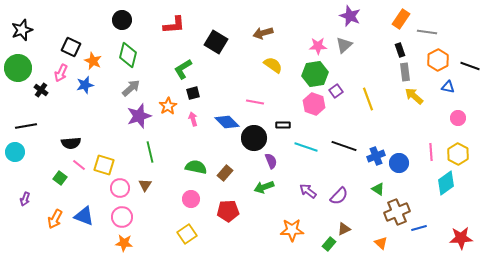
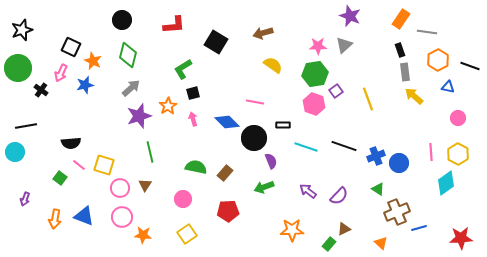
pink circle at (191, 199): moved 8 px left
orange arrow at (55, 219): rotated 18 degrees counterclockwise
orange star at (124, 243): moved 19 px right, 8 px up
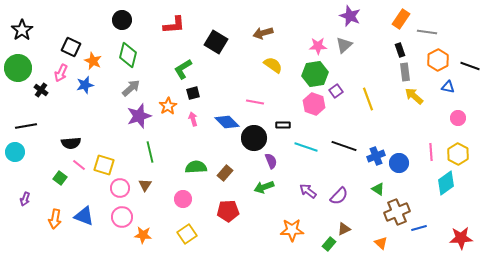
black star at (22, 30): rotated 15 degrees counterclockwise
green semicircle at (196, 167): rotated 15 degrees counterclockwise
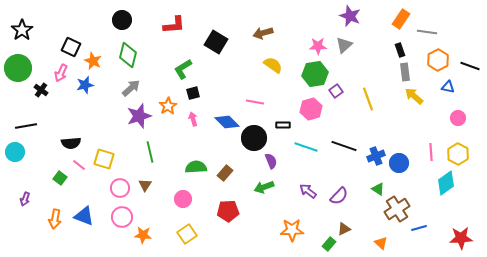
pink hexagon at (314, 104): moved 3 px left, 5 px down; rotated 25 degrees clockwise
yellow square at (104, 165): moved 6 px up
brown cross at (397, 212): moved 3 px up; rotated 10 degrees counterclockwise
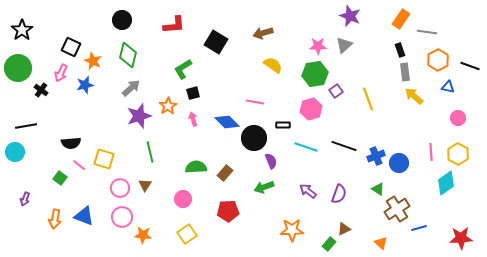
purple semicircle at (339, 196): moved 2 px up; rotated 24 degrees counterclockwise
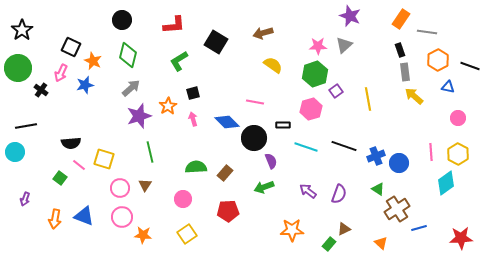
green L-shape at (183, 69): moved 4 px left, 8 px up
green hexagon at (315, 74): rotated 10 degrees counterclockwise
yellow line at (368, 99): rotated 10 degrees clockwise
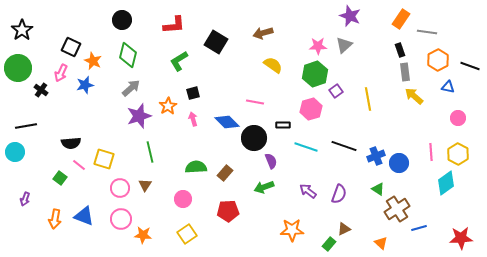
pink circle at (122, 217): moved 1 px left, 2 px down
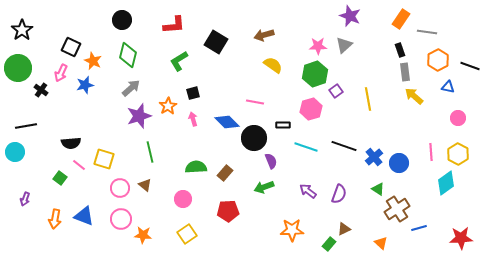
brown arrow at (263, 33): moved 1 px right, 2 px down
blue cross at (376, 156): moved 2 px left, 1 px down; rotated 18 degrees counterclockwise
brown triangle at (145, 185): rotated 24 degrees counterclockwise
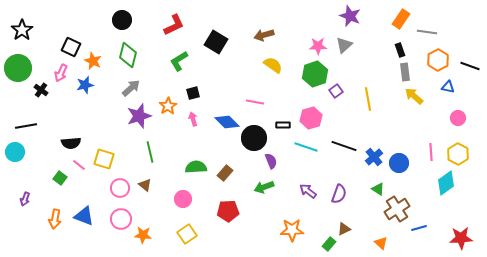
red L-shape at (174, 25): rotated 20 degrees counterclockwise
pink hexagon at (311, 109): moved 9 px down
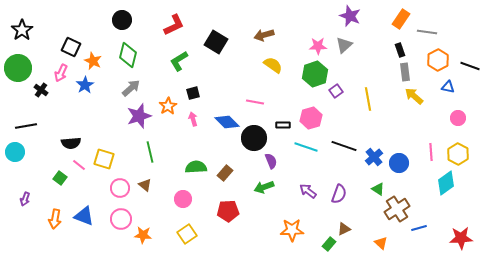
blue star at (85, 85): rotated 18 degrees counterclockwise
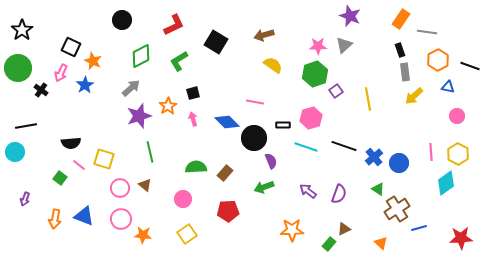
green diamond at (128, 55): moved 13 px right, 1 px down; rotated 50 degrees clockwise
yellow arrow at (414, 96): rotated 84 degrees counterclockwise
pink circle at (458, 118): moved 1 px left, 2 px up
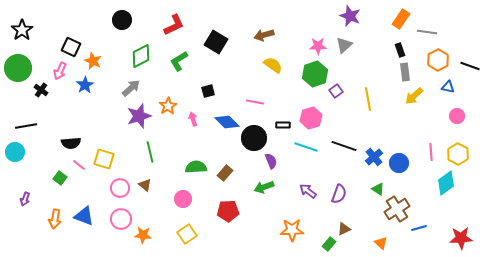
pink arrow at (61, 73): moved 1 px left, 2 px up
black square at (193, 93): moved 15 px right, 2 px up
